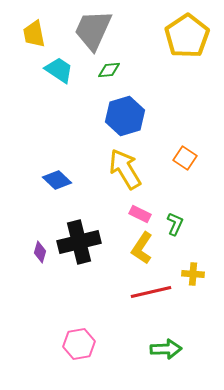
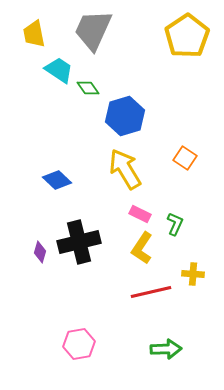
green diamond: moved 21 px left, 18 px down; rotated 60 degrees clockwise
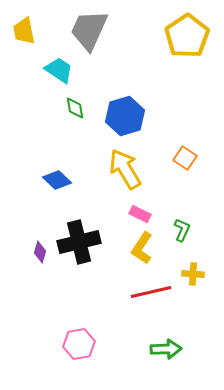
gray trapezoid: moved 4 px left
yellow trapezoid: moved 10 px left, 3 px up
green diamond: moved 13 px left, 20 px down; rotated 25 degrees clockwise
green L-shape: moved 7 px right, 6 px down
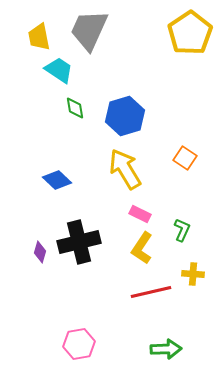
yellow trapezoid: moved 15 px right, 6 px down
yellow pentagon: moved 3 px right, 3 px up
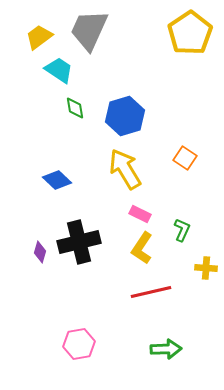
yellow trapezoid: rotated 64 degrees clockwise
yellow cross: moved 13 px right, 6 px up
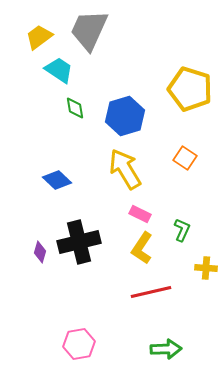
yellow pentagon: moved 56 px down; rotated 21 degrees counterclockwise
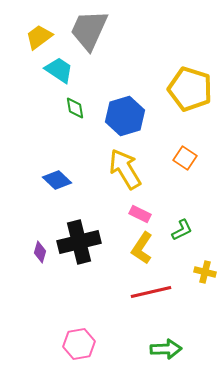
green L-shape: rotated 40 degrees clockwise
yellow cross: moved 1 px left, 4 px down; rotated 10 degrees clockwise
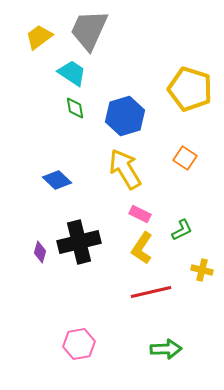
cyan trapezoid: moved 13 px right, 3 px down
yellow cross: moved 3 px left, 2 px up
